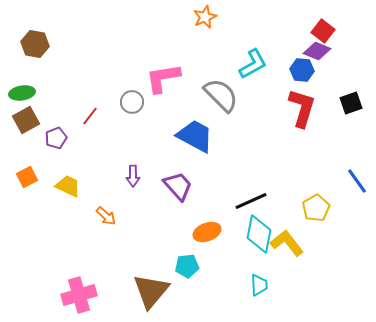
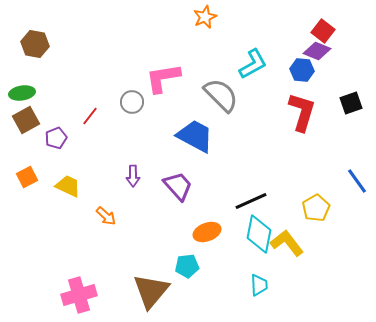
red L-shape: moved 4 px down
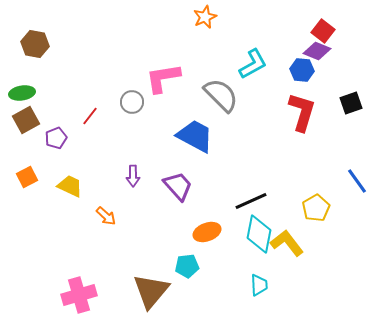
yellow trapezoid: moved 2 px right
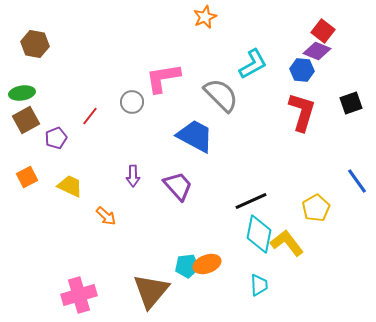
orange ellipse: moved 32 px down
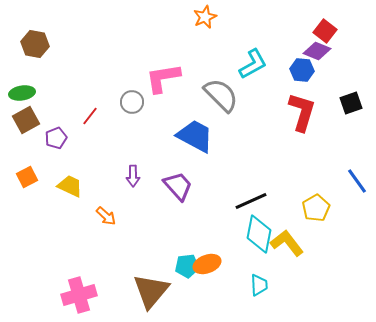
red square: moved 2 px right
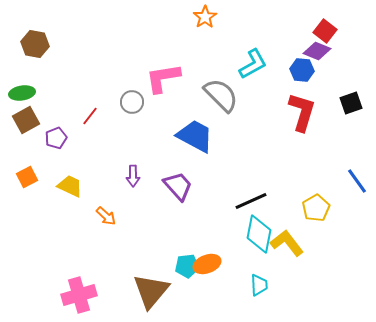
orange star: rotated 10 degrees counterclockwise
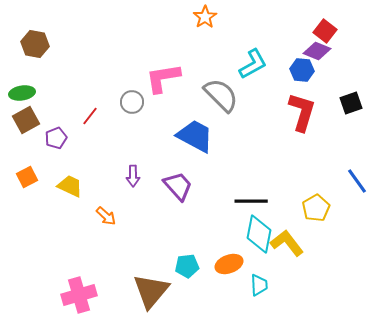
black line: rotated 24 degrees clockwise
orange ellipse: moved 22 px right
